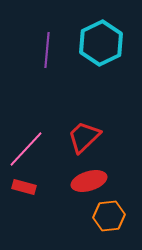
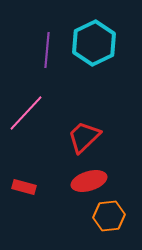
cyan hexagon: moved 7 px left
pink line: moved 36 px up
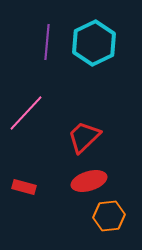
purple line: moved 8 px up
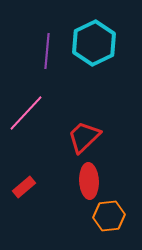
purple line: moved 9 px down
red ellipse: rotated 76 degrees counterclockwise
red rectangle: rotated 55 degrees counterclockwise
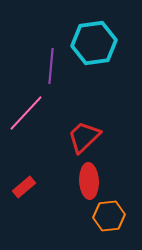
cyan hexagon: rotated 18 degrees clockwise
purple line: moved 4 px right, 15 px down
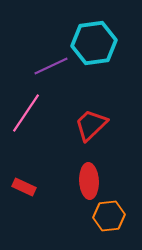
purple line: rotated 60 degrees clockwise
pink line: rotated 9 degrees counterclockwise
red trapezoid: moved 7 px right, 12 px up
red rectangle: rotated 65 degrees clockwise
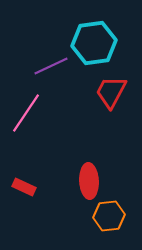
red trapezoid: moved 20 px right, 33 px up; rotated 18 degrees counterclockwise
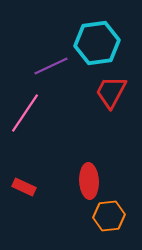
cyan hexagon: moved 3 px right
pink line: moved 1 px left
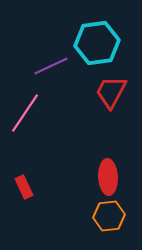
red ellipse: moved 19 px right, 4 px up
red rectangle: rotated 40 degrees clockwise
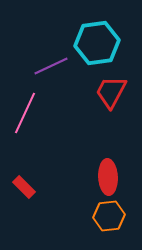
pink line: rotated 9 degrees counterclockwise
red rectangle: rotated 20 degrees counterclockwise
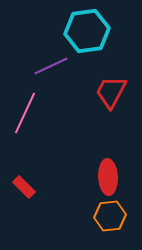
cyan hexagon: moved 10 px left, 12 px up
orange hexagon: moved 1 px right
